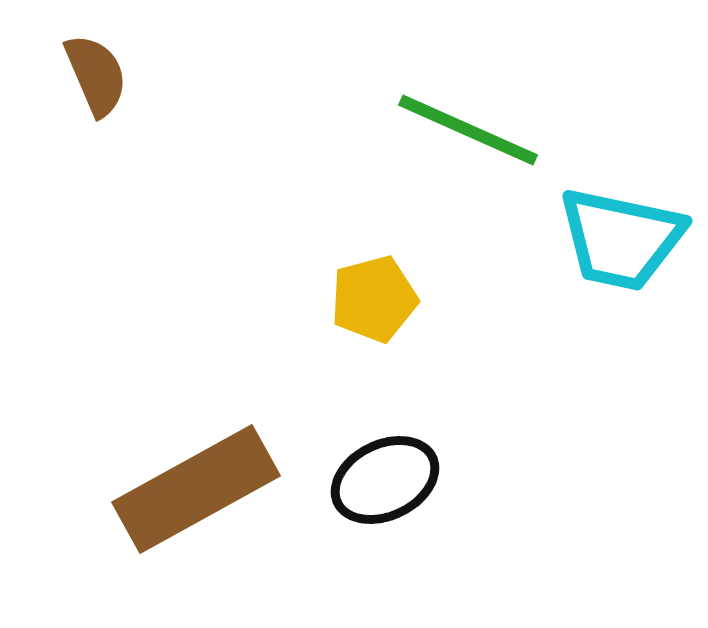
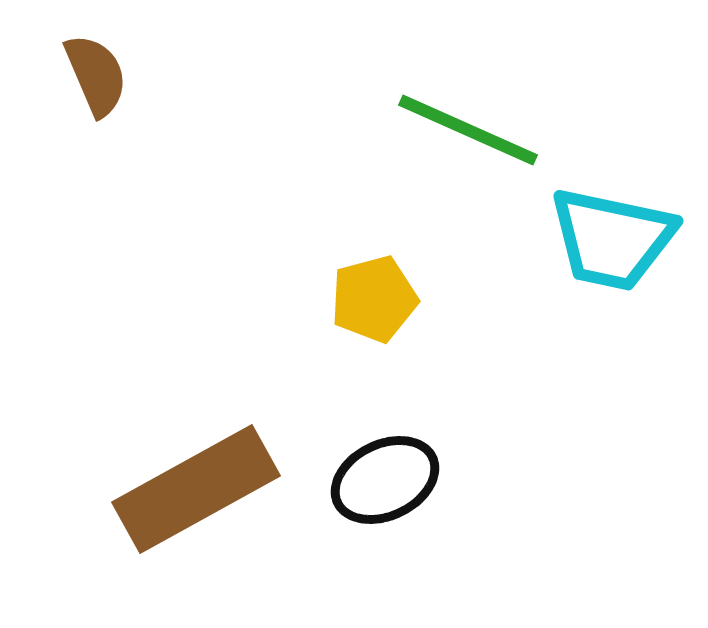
cyan trapezoid: moved 9 px left
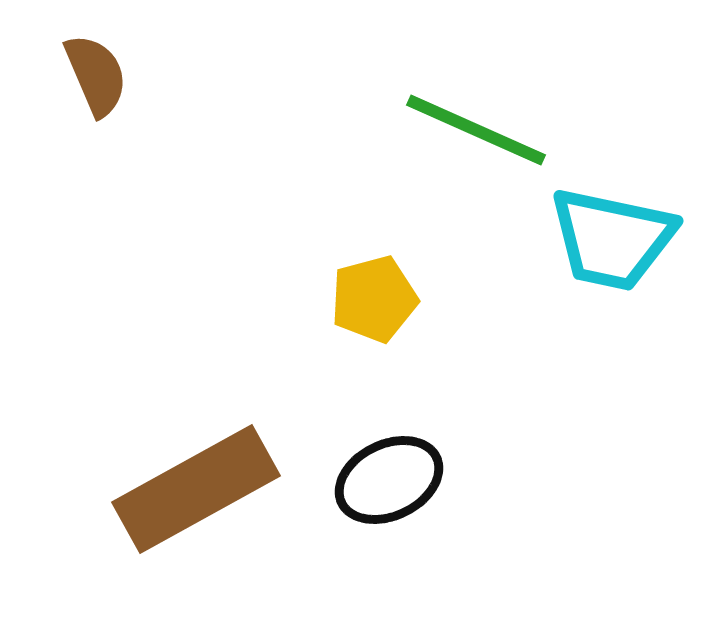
green line: moved 8 px right
black ellipse: moved 4 px right
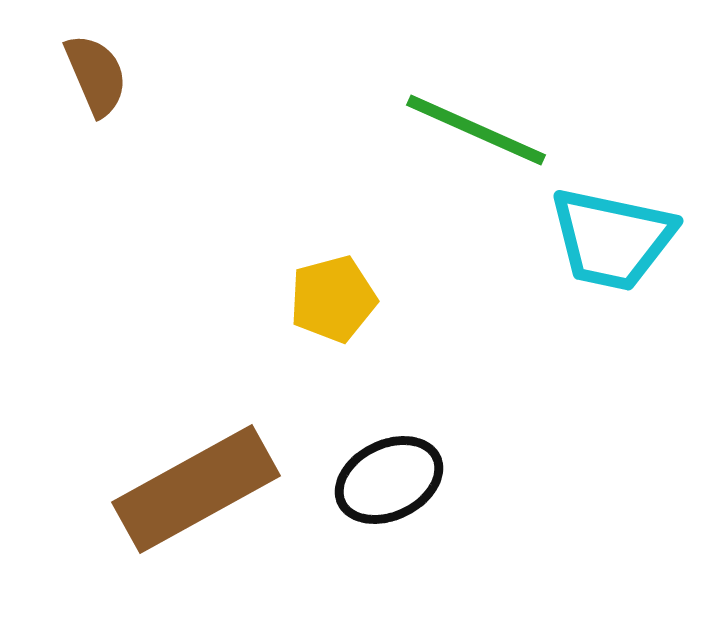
yellow pentagon: moved 41 px left
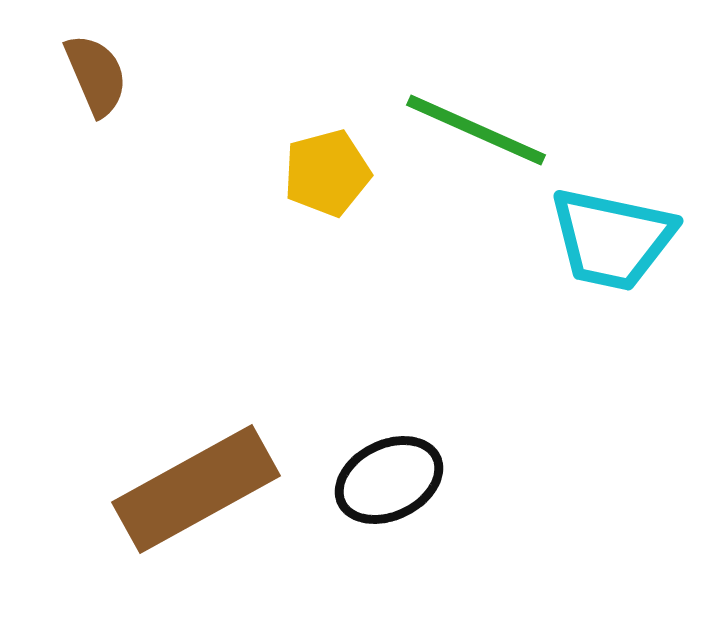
yellow pentagon: moved 6 px left, 126 px up
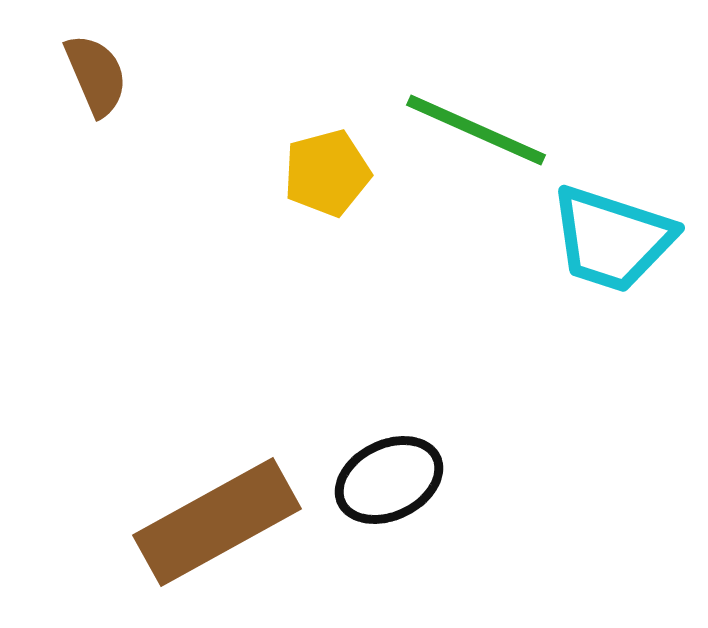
cyan trapezoid: rotated 6 degrees clockwise
brown rectangle: moved 21 px right, 33 px down
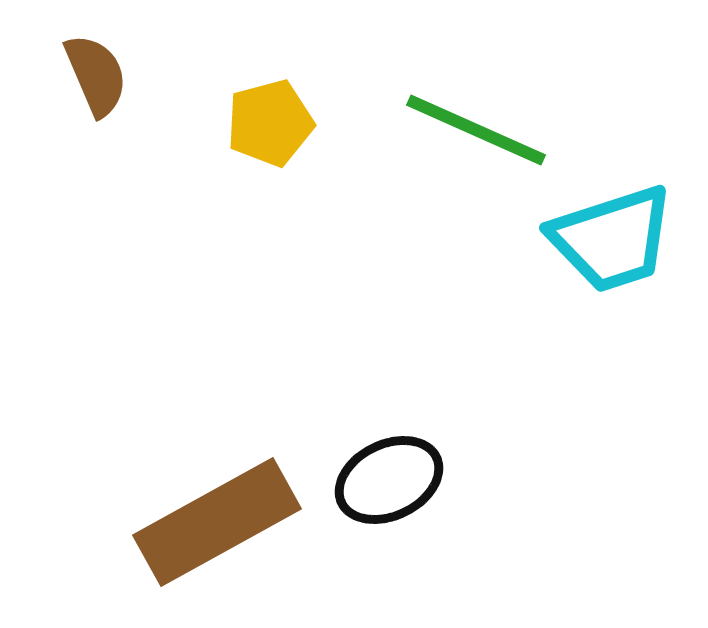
yellow pentagon: moved 57 px left, 50 px up
cyan trapezoid: rotated 36 degrees counterclockwise
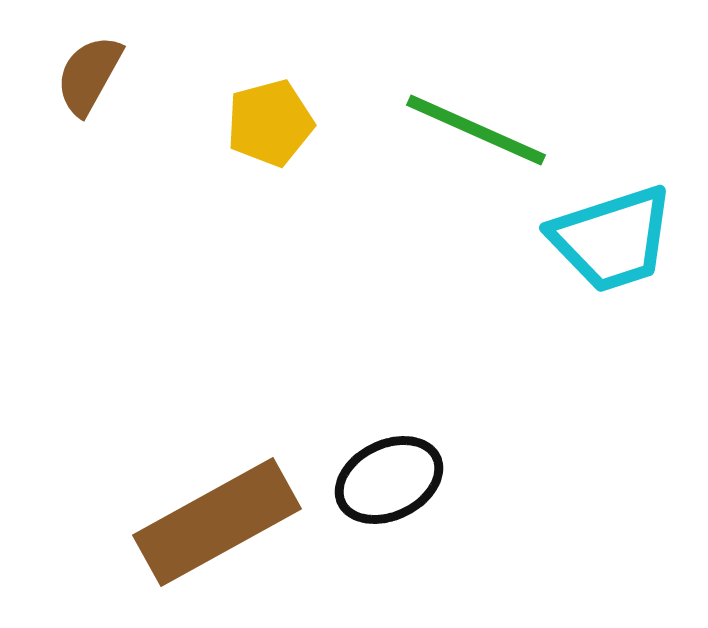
brown semicircle: moved 7 px left; rotated 128 degrees counterclockwise
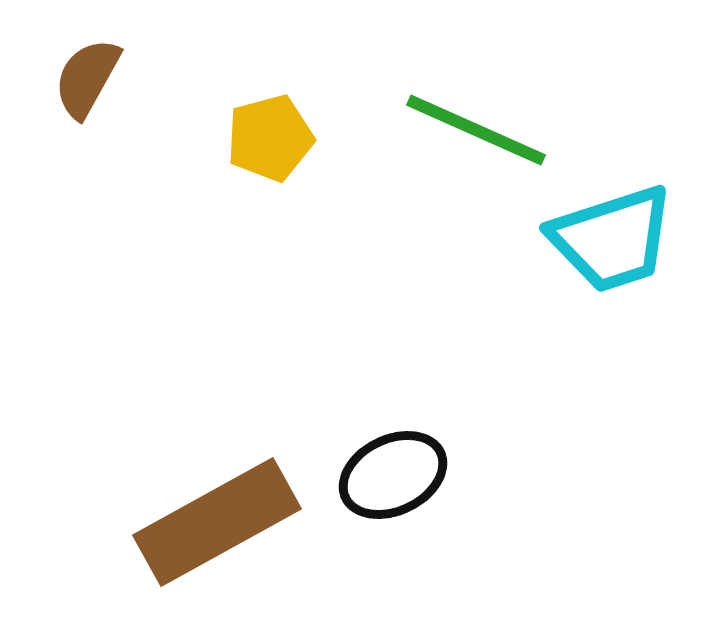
brown semicircle: moved 2 px left, 3 px down
yellow pentagon: moved 15 px down
black ellipse: moved 4 px right, 5 px up
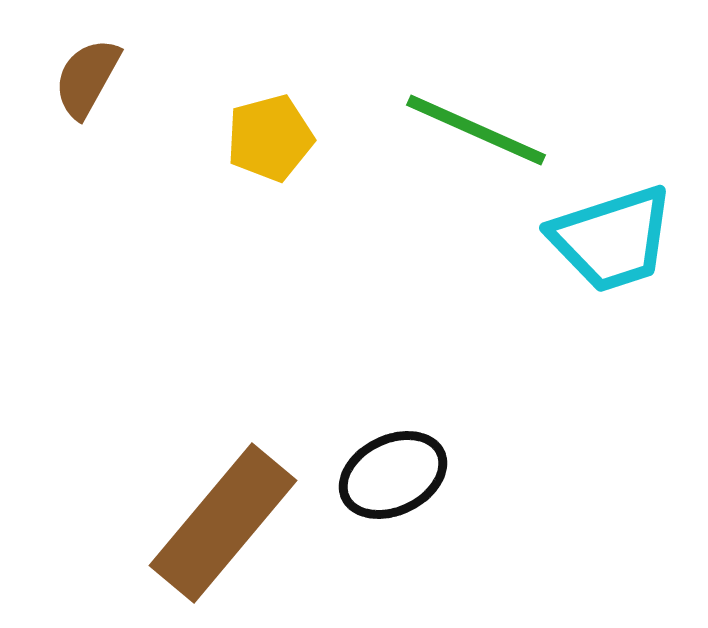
brown rectangle: moved 6 px right, 1 px down; rotated 21 degrees counterclockwise
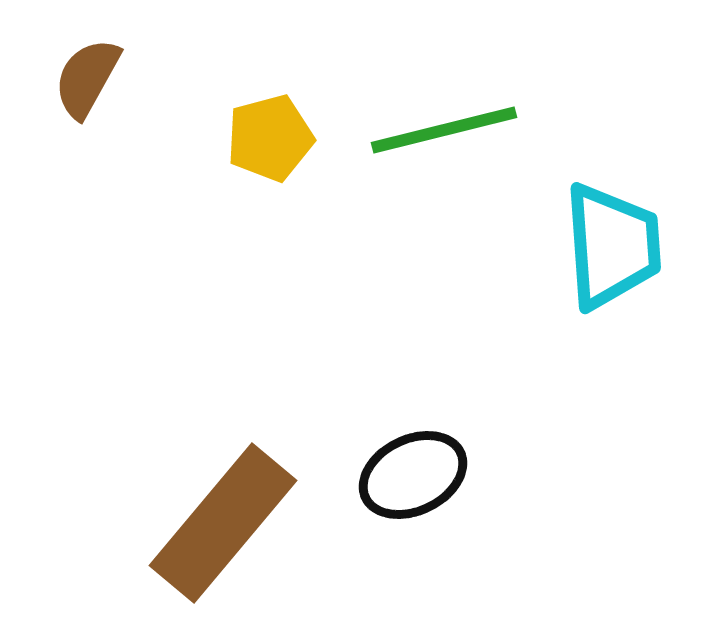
green line: moved 32 px left; rotated 38 degrees counterclockwise
cyan trapezoid: moved 7 px down; rotated 76 degrees counterclockwise
black ellipse: moved 20 px right
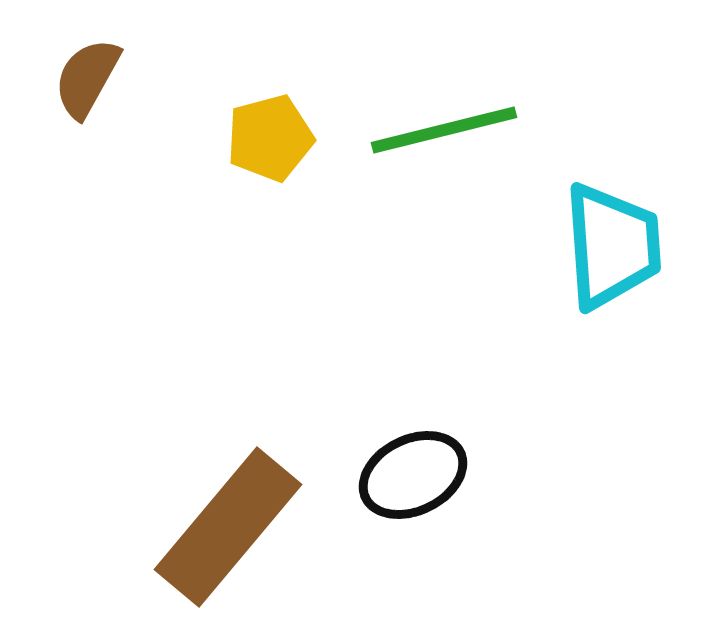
brown rectangle: moved 5 px right, 4 px down
